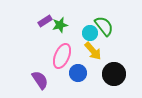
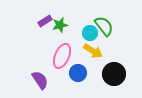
yellow arrow: rotated 18 degrees counterclockwise
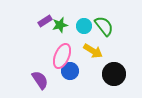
cyan circle: moved 6 px left, 7 px up
blue circle: moved 8 px left, 2 px up
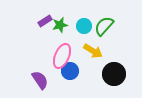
green semicircle: rotated 100 degrees counterclockwise
